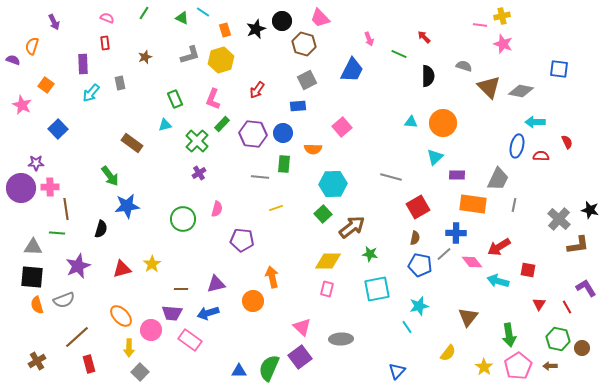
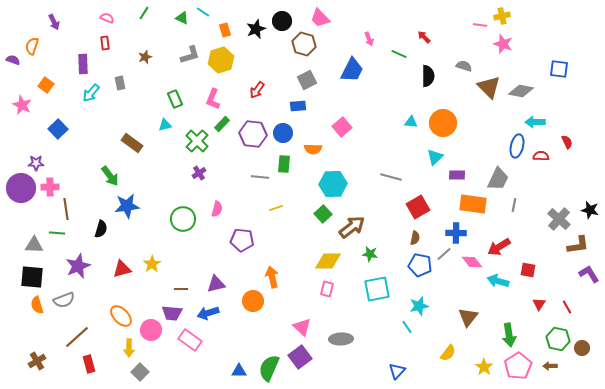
gray triangle at (33, 247): moved 1 px right, 2 px up
purple L-shape at (586, 288): moved 3 px right, 14 px up
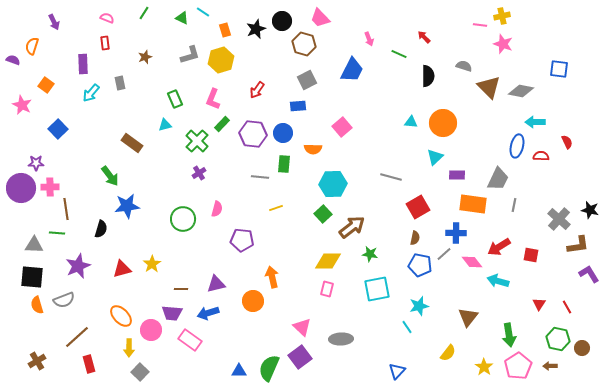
red square at (528, 270): moved 3 px right, 15 px up
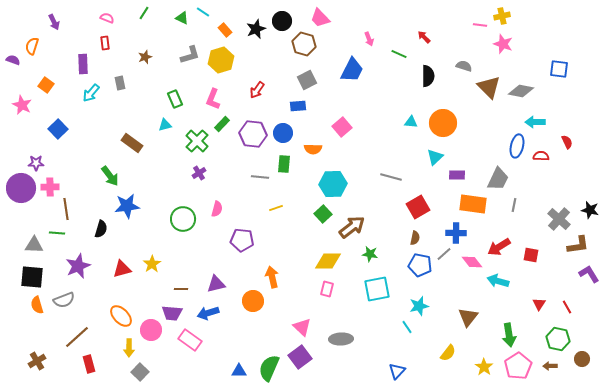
orange rectangle at (225, 30): rotated 24 degrees counterclockwise
brown circle at (582, 348): moved 11 px down
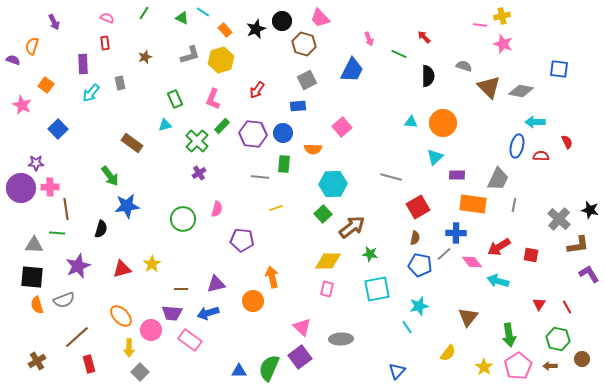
green rectangle at (222, 124): moved 2 px down
